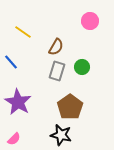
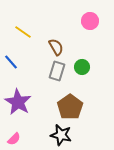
brown semicircle: rotated 60 degrees counterclockwise
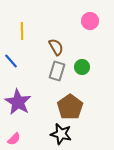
yellow line: moved 1 px left, 1 px up; rotated 54 degrees clockwise
blue line: moved 1 px up
black star: moved 1 px up
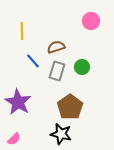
pink circle: moved 1 px right
brown semicircle: rotated 78 degrees counterclockwise
blue line: moved 22 px right
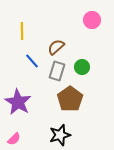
pink circle: moved 1 px right, 1 px up
brown semicircle: rotated 24 degrees counterclockwise
blue line: moved 1 px left
brown pentagon: moved 8 px up
black star: moved 1 px left, 1 px down; rotated 30 degrees counterclockwise
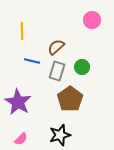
blue line: rotated 35 degrees counterclockwise
pink semicircle: moved 7 px right
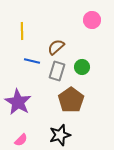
brown pentagon: moved 1 px right, 1 px down
pink semicircle: moved 1 px down
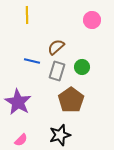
yellow line: moved 5 px right, 16 px up
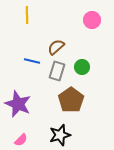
purple star: moved 2 px down; rotated 8 degrees counterclockwise
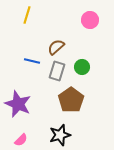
yellow line: rotated 18 degrees clockwise
pink circle: moved 2 px left
